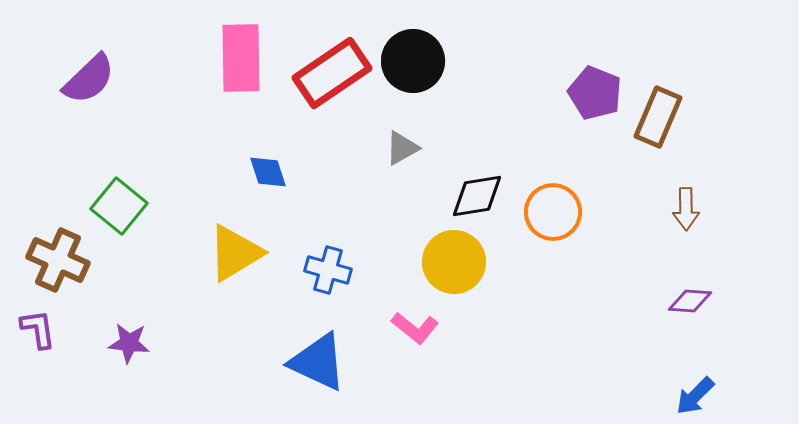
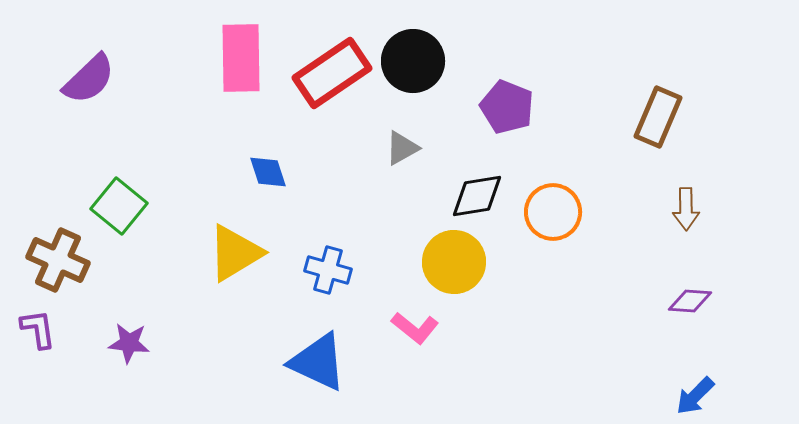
purple pentagon: moved 88 px left, 14 px down
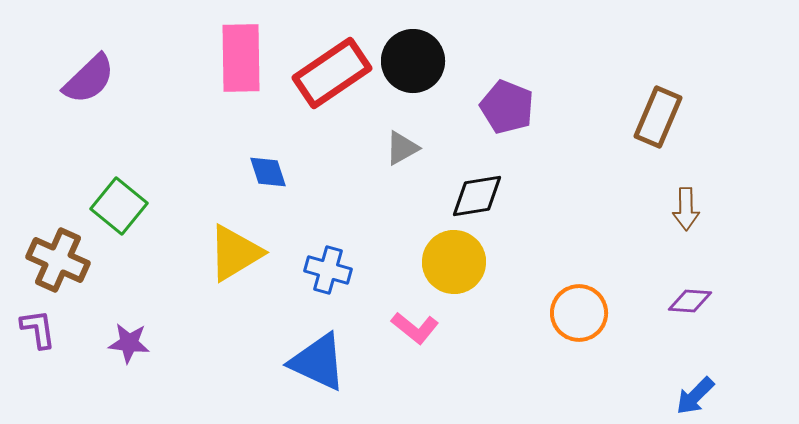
orange circle: moved 26 px right, 101 px down
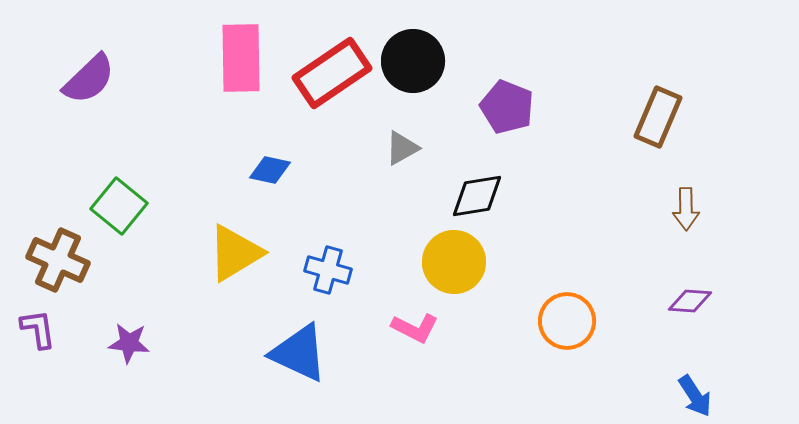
blue diamond: moved 2 px right, 2 px up; rotated 60 degrees counterclockwise
orange circle: moved 12 px left, 8 px down
pink L-shape: rotated 12 degrees counterclockwise
blue triangle: moved 19 px left, 9 px up
blue arrow: rotated 78 degrees counterclockwise
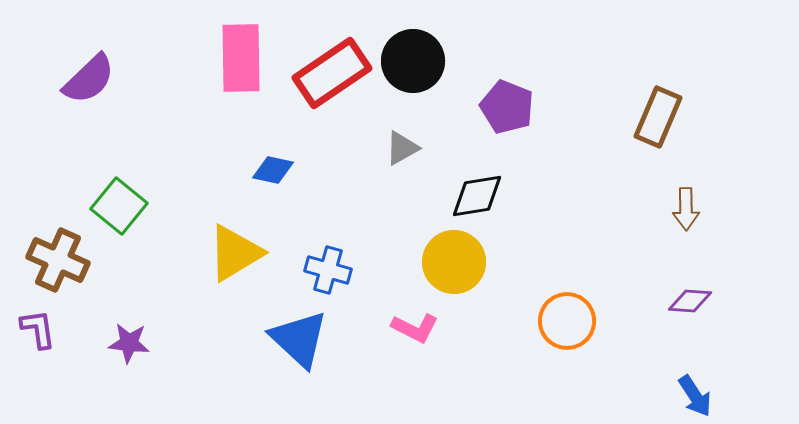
blue diamond: moved 3 px right
blue triangle: moved 14 px up; rotated 18 degrees clockwise
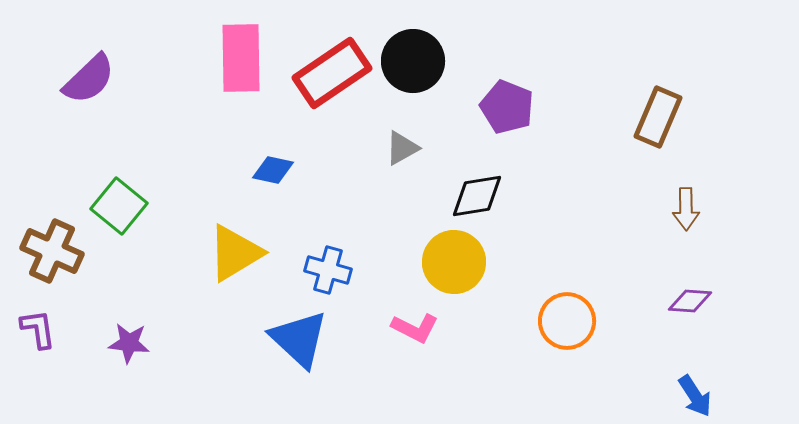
brown cross: moved 6 px left, 9 px up
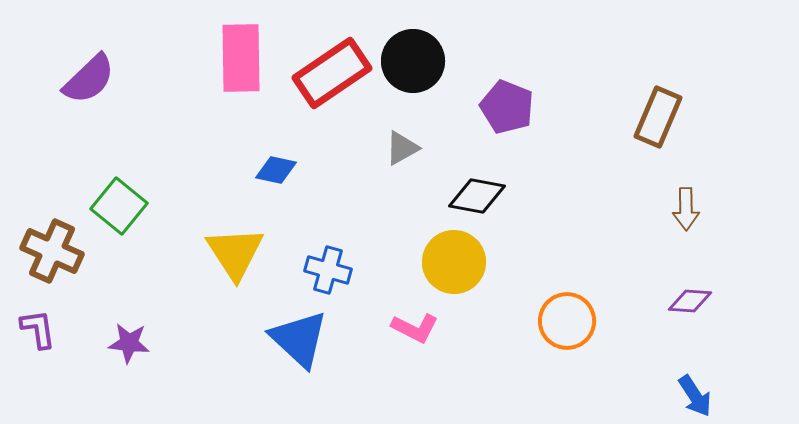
blue diamond: moved 3 px right
black diamond: rotated 20 degrees clockwise
yellow triangle: rotated 32 degrees counterclockwise
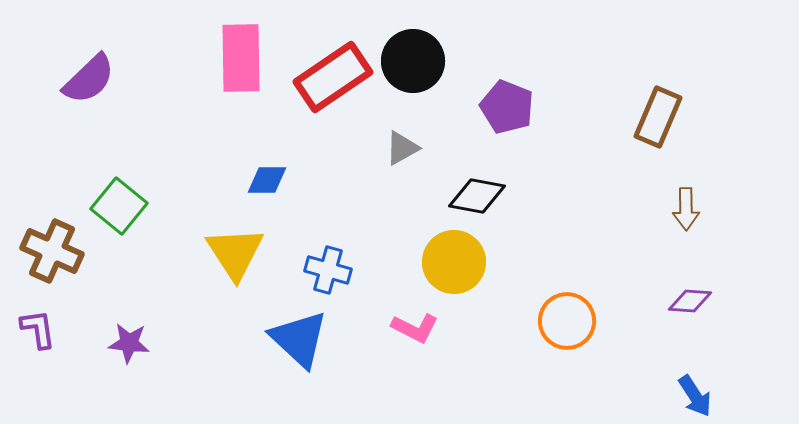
red rectangle: moved 1 px right, 4 px down
blue diamond: moved 9 px left, 10 px down; rotated 12 degrees counterclockwise
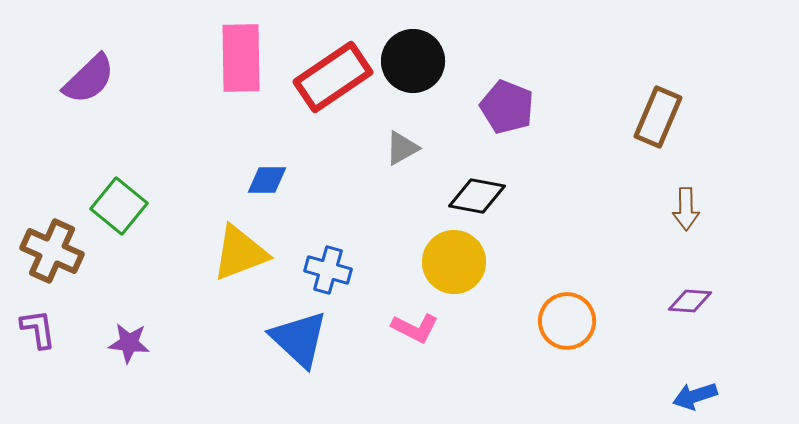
yellow triangle: moved 5 px right; rotated 42 degrees clockwise
blue arrow: rotated 105 degrees clockwise
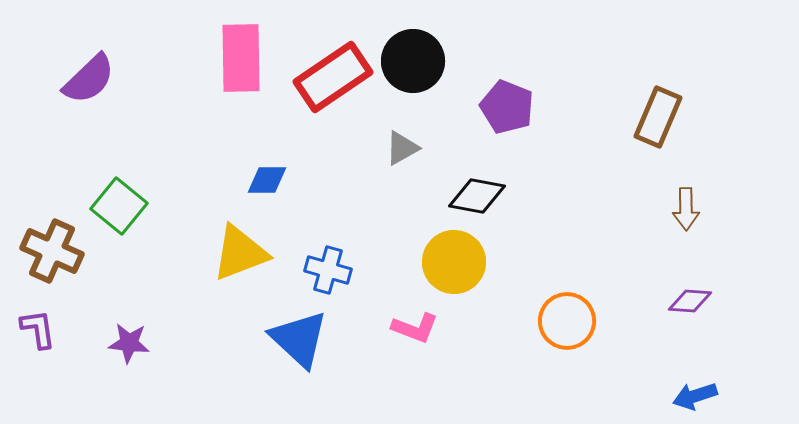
pink L-shape: rotated 6 degrees counterclockwise
